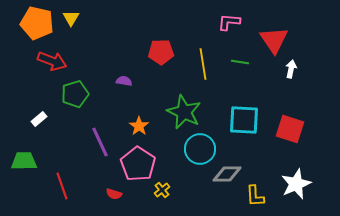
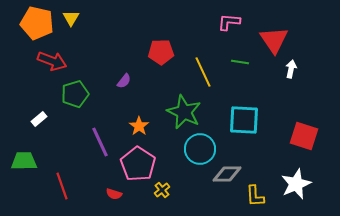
yellow line: moved 8 px down; rotated 16 degrees counterclockwise
purple semicircle: rotated 119 degrees clockwise
red square: moved 14 px right, 7 px down
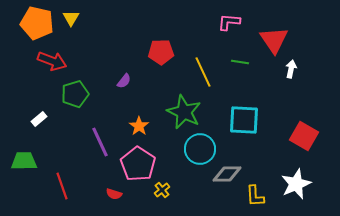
red square: rotated 12 degrees clockwise
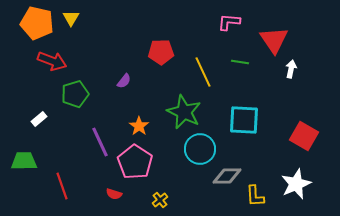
pink pentagon: moved 3 px left, 2 px up
gray diamond: moved 2 px down
yellow cross: moved 2 px left, 10 px down
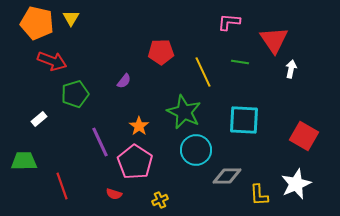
cyan circle: moved 4 px left, 1 px down
yellow L-shape: moved 4 px right, 1 px up
yellow cross: rotated 14 degrees clockwise
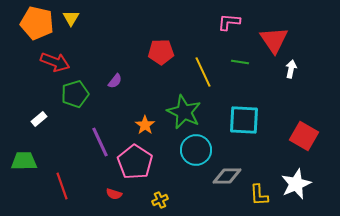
red arrow: moved 3 px right, 1 px down
purple semicircle: moved 9 px left
orange star: moved 6 px right, 1 px up
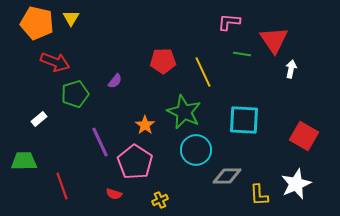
red pentagon: moved 2 px right, 9 px down
green line: moved 2 px right, 8 px up
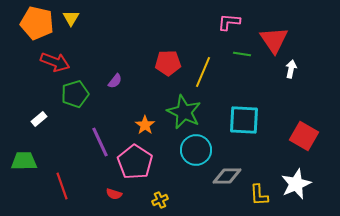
red pentagon: moved 5 px right, 2 px down
yellow line: rotated 48 degrees clockwise
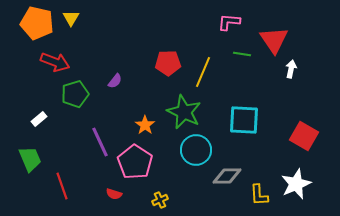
green trapezoid: moved 6 px right, 2 px up; rotated 68 degrees clockwise
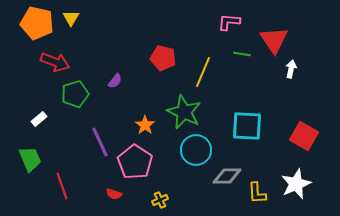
red pentagon: moved 5 px left, 5 px up; rotated 15 degrees clockwise
cyan square: moved 3 px right, 6 px down
yellow L-shape: moved 2 px left, 2 px up
